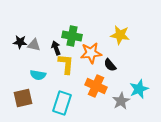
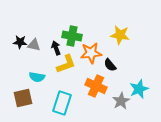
yellow L-shape: rotated 65 degrees clockwise
cyan semicircle: moved 1 px left, 2 px down
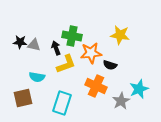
black semicircle: rotated 32 degrees counterclockwise
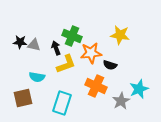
green cross: rotated 12 degrees clockwise
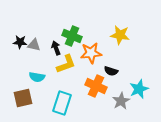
black semicircle: moved 1 px right, 6 px down
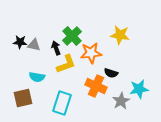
green cross: rotated 24 degrees clockwise
black semicircle: moved 2 px down
cyan star: rotated 12 degrees clockwise
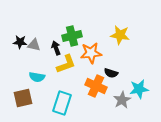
green cross: rotated 30 degrees clockwise
gray star: moved 1 px right, 1 px up
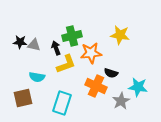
cyan star: moved 1 px left, 2 px up; rotated 18 degrees clockwise
gray star: moved 1 px left, 1 px down
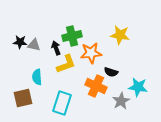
black semicircle: moved 1 px up
cyan semicircle: rotated 77 degrees clockwise
